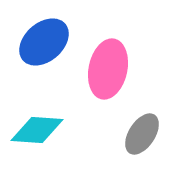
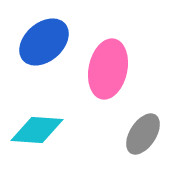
gray ellipse: moved 1 px right
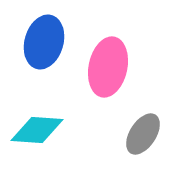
blue ellipse: rotated 33 degrees counterclockwise
pink ellipse: moved 2 px up
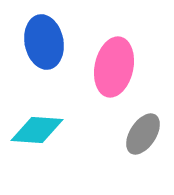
blue ellipse: rotated 27 degrees counterclockwise
pink ellipse: moved 6 px right
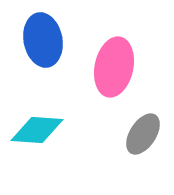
blue ellipse: moved 1 px left, 2 px up
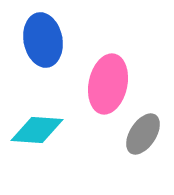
pink ellipse: moved 6 px left, 17 px down
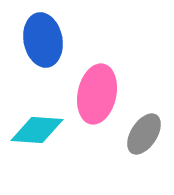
pink ellipse: moved 11 px left, 10 px down
gray ellipse: moved 1 px right
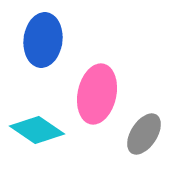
blue ellipse: rotated 18 degrees clockwise
cyan diamond: rotated 30 degrees clockwise
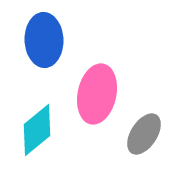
blue ellipse: moved 1 px right; rotated 9 degrees counterclockwise
cyan diamond: rotated 74 degrees counterclockwise
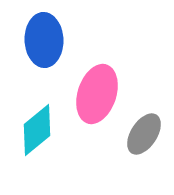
pink ellipse: rotated 6 degrees clockwise
